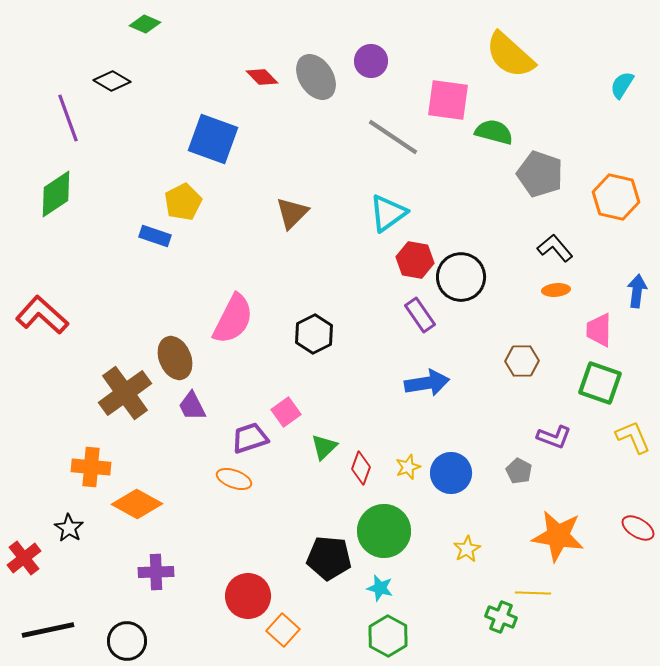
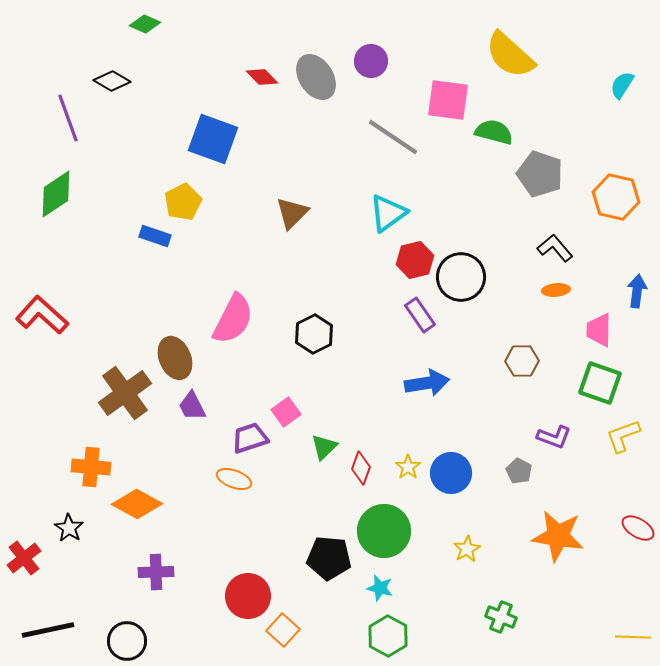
red hexagon at (415, 260): rotated 24 degrees counterclockwise
yellow L-shape at (633, 437): moved 10 px left, 1 px up; rotated 87 degrees counterclockwise
yellow star at (408, 467): rotated 15 degrees counterclockwise
yellow line at (533, 593): moved 100 px right, 44 px down
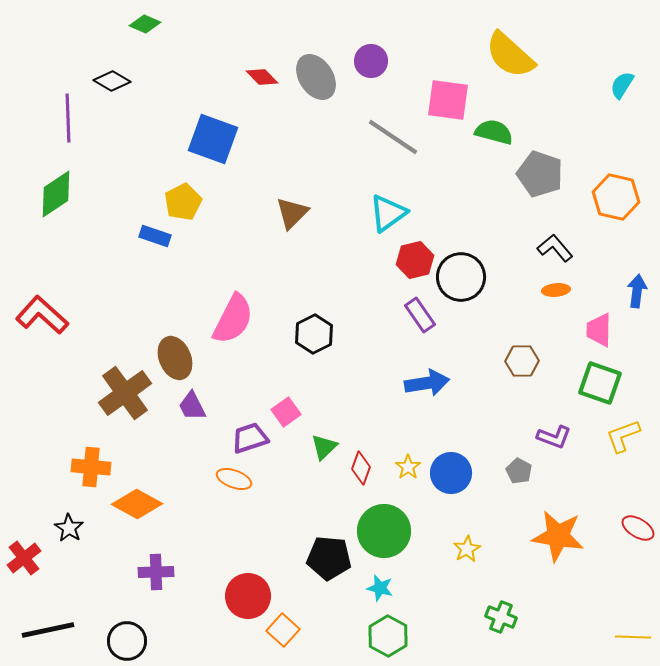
purple line at (68, 118): rotated 18 degrees clockwise
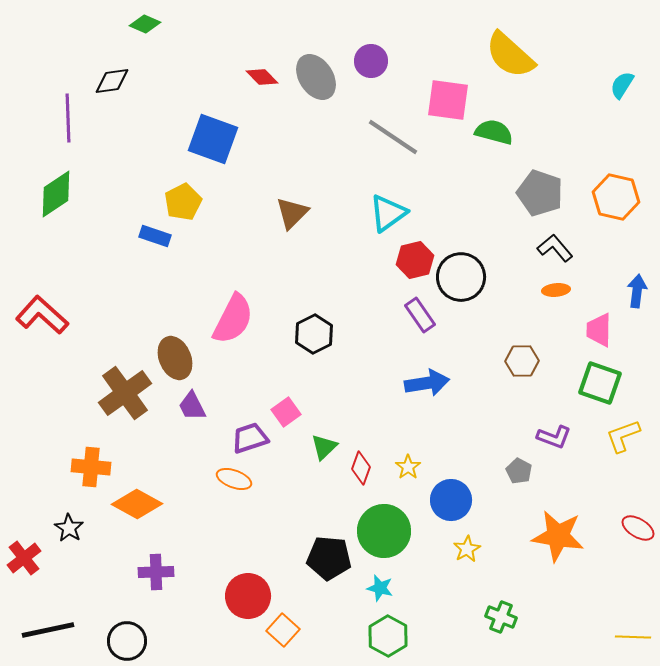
black diamond at (112, 81): rotated 39 degrees counterclockwise
gray pentagon at (540, 174): moved 19 px down
blue circle at (451, 473): moved 27 px down
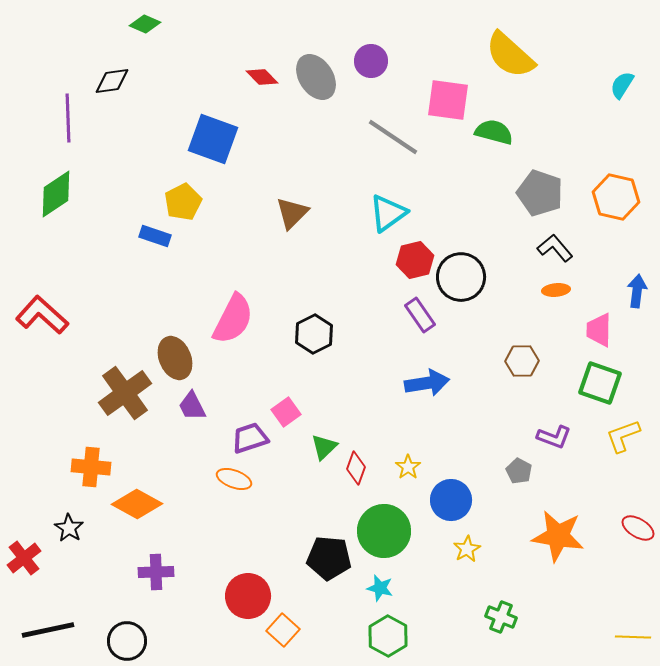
red diamond at (361, 468): moved 5 px left
